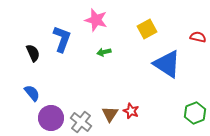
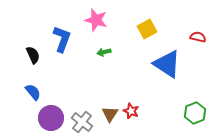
black semicircle: moved 2 px down
blue semicircle: moved 1 px right, 1 px up
gray cross: moved 1 px right
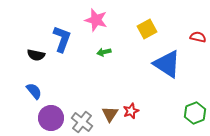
black semicircle: moved 3 px right; rotated 126 degrees clockwise
blue semicircle: moved 1 px right, 1 px up
red star: rotated 28 degrees clockwise
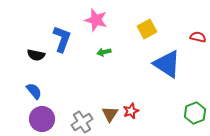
purple circle: moved 9 px left, 1 px down
gray cross: rotated 20 degrees clockwise
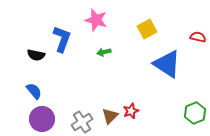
brown triangle: moved 2 px down; rotated 12 degrees clockwise
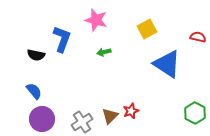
green hexagon: rotated 10 degrees counterclockwise
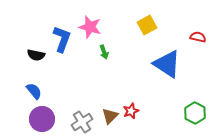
pink star: moved 6 px left, 7 px down
yellow square: moved 4 px up
green arrow: rotated 96 degrees counterclockwise
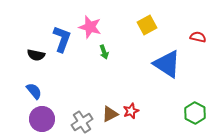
brown triangle: moved 2 px up; rotated 18 degrees clockwise
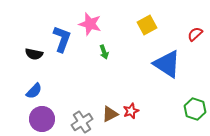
pink star: moved 3 px up
red semicircle: moved 3 px left, 3 px up; rotated 56 degrees counterclockwise
black semicircle: moved 2 px left, 1 px up
blue semicircle: rotated 84 degrees clockwise
green hexagon: moved 4 px up; rotated 10 degrees counterclockwise
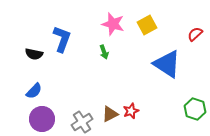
pink star: moved 23 px right
